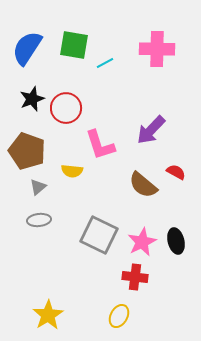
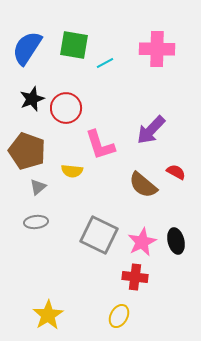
gray ellipse: moved 3 px left, 2 px down
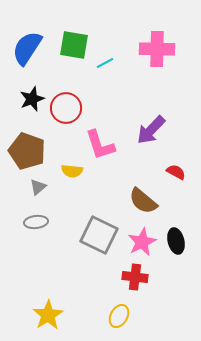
brown semicircle: moved 16 px down
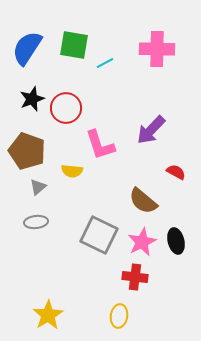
yellow ellipse: rotated 20 degrees counterclockwise
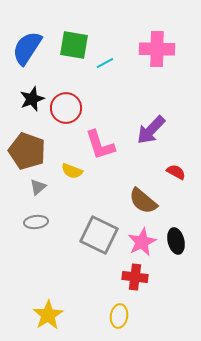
yellow semicircle: rotated 15 degrees clockwise
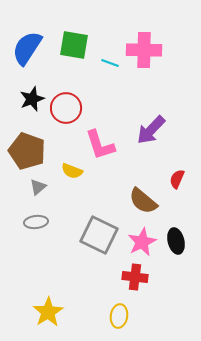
pink cross: moved 13 px left, 1 px down
cyan line: moved 5 px right; rotated 48 degrees clockwise
red semicircle: moved 1 px right, 7 px down; rotated 96 degrees counterclockwise
yellow star: moved 3 px up
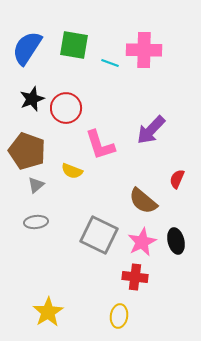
gray triangle: moved 2 px left, 2 px up
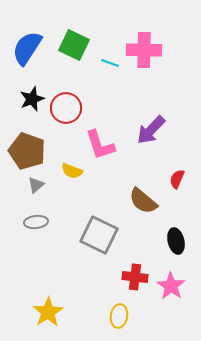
green square: rotated 16 degrees clockwise
pink star: moved 29 px right, 44 px down; rotated 12 degrees counterclockwise
